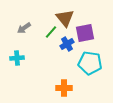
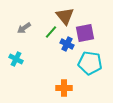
brown triangle: moved 2 px up
blue cross: rotated 32 degrees counterclockwise
cyan cross: moved 1 px left, 1 px down; rotated 32 degrees clockwise
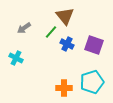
purple square: moved 9 px right, 12 px down; rotated 30 degrees clockwise
cyan cross: moved 1 px up
cyan pentagon: moved 2 px right, 19 px down; rotated 25 degrees counterclockwise
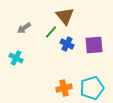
purple square: rotated 24 degrees counterclockwise
cyan pentagon: moved 6 px down
orange cross: rotated 14 degrees counterclockwise
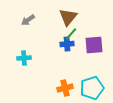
brown triangle: moved 3 px right, 1 px down; rotated 18 degrees clockwise
gray arrow: moved 4 px right, 8 px up
green line: moved 20 px right, 2 px down
blue cross: rotated 32 degrees counterclockwise
cyan cross: moved 8 px right; rotated 32 degrees counterclockwise
orange cross: moved 1 px right
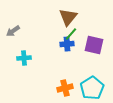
gray arrow: moved 15 px left, 11 px down
purple square: rotated 18 degrees clockwise
cyan pentagon: rotated 15 degrees counterclockwise
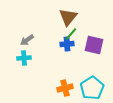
gray arrow: moved 14 px right, 9 px down
